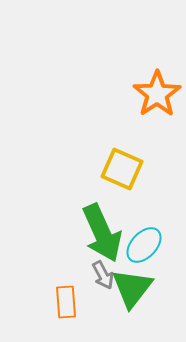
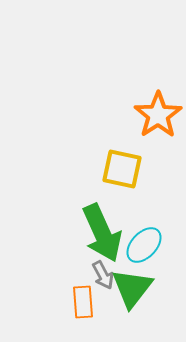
orange star: moved 1 px right, 21 px down
yellow square: rotated 12 degrees counterclockwise
orange rectangle: moved 17 px right
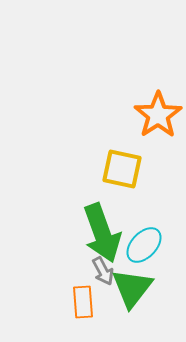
green arrow: rotated 4 degrees clockwise
gray arrow: moved 4 px up
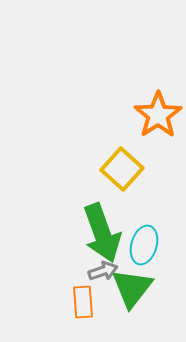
yellow square: rotated 30 degrees clockwise
cyan ellipse: rotated 27 degrees counterclockwise
gray arrow: rotated 80 degrees counterclockwise
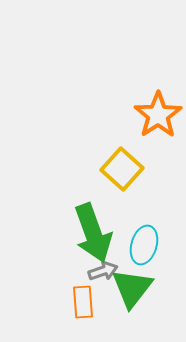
green arrow: moved 9 px left
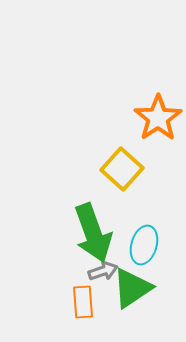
orange star: moved 3 px down
green triangle: rotated 18 degrees clockwise
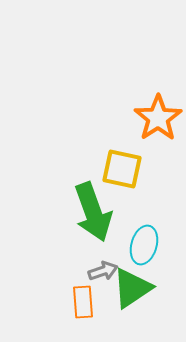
yellow square: rotated 30 degrees counterclockwise
green arrow: moved 21 px up
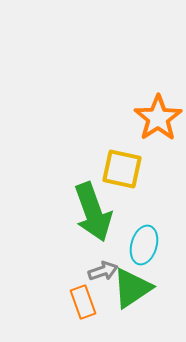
orange rectangle: rotated 16 degrees counterclockwise
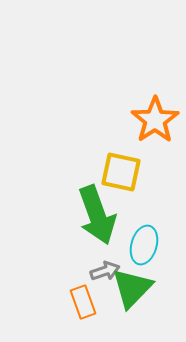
orange star: moved 3 px left, 2 px down
yellow square: moved 1 px left, 3 px down
green arrow: moved 4 px right, 3 px down
gray arrow: moved 2 px right
green triangle: rotated 12 degrees counterclockwise
